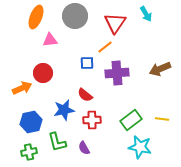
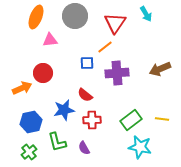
green cross: rotated 28 degrees counterclockwise
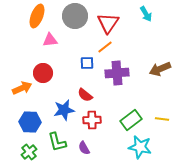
orange ellipse: moved 1 px right, 1 px up
red triangle: moved 7 px left
blue hexagon: moved 1 px left; rotated 15 degrees clockwise
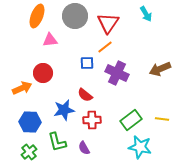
purple cross: rotated 30 degrees clockwise
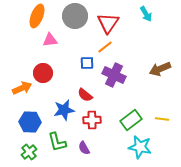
purple cross: moved 3 px left, 2 px down
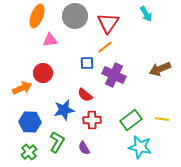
green L-shape: rotated 135 degrees counterclockwise
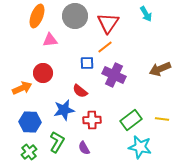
red semicircle: moved 5 px left, 4 px up
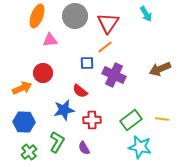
blue hexagon: moved 6 px left
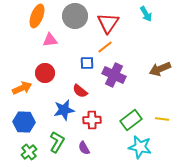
red circle: moved 2 px right
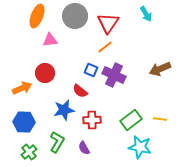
blue square: moved 4 px right, 7 px down; rotated 24 degrees clockwise
yellow line: moved 2 px left
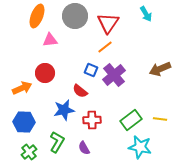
purple cross: rotated 25 degrees clockwise
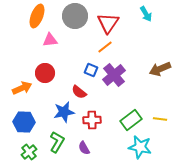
red semicircle: moved 1 px left, 1 px down
blue star: moved 2 px down
